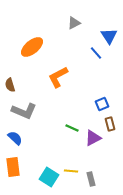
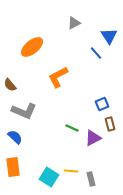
brown semicircle: rotated 24 degrees counterclockwise
blue semicircle: moved 1 px up
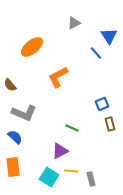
gray L-shape: moved 2 px down
purple triangle: moved 33 px left, 13 px down
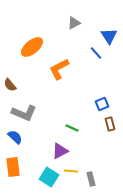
orange L-shape: moved 1 px right, 8 px up
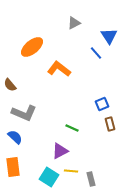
orange L-shape: rotated 65 degrees clockwise
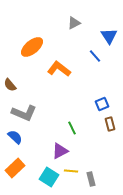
blue line: moved 1 px left, 3 px down
green line: rotated 40 degrees clockwise
orange rectangle: moved 2 px right, 1 px down; rotated 54 degrees clockwise
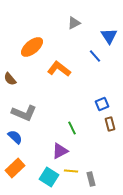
brown semicircle: moved 6 px up
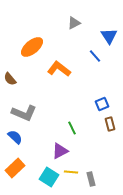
yellow line: moved 1 px down
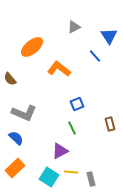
gray triangle: moved 4 px down
blue square: moved 25 px left
blue semicircle: moved 1 px right, 1 px down
